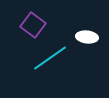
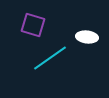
purple square: rotated 20 degrees counterclockwise
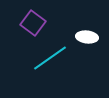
purple square: moved 2 px up; rotated 20 degrees clockwise
